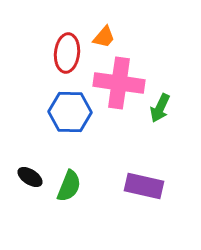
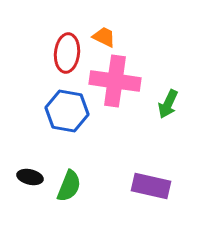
orange trapezoid: rotated 105 degrees counterclockwise
pink cross: moved 4 px left, 2 px up
green arrow: moved 8 px right, 4 px up
blue hexagon: moved 3 px left, 1 px up; rotated 9 degrees clockwise
black ellipse: rotated 20 degrees counterclockwise
purple rectangle: moved 7 px right
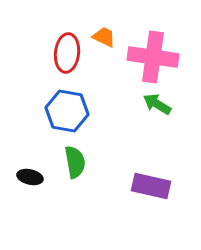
pink cross: moved 38 px right, 24 px up
green arrow: moved 11 px left; rotated 96 degrees clockwise
green semicircle: moved 6 px right, 24 px up; rotated 32 degrees counterclockwise
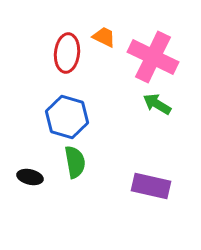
pink cross: rotated 18 degrees clockwise
blue hexagon: moved 6 px down; rotated 6 degrees clockwise
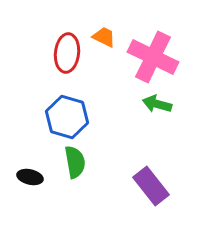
green arrow: rotated 16 degrees counterclockwise
purple rectangle: rotated 39 degrees clockwise
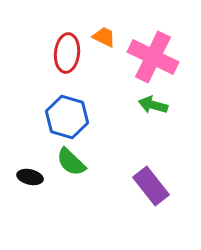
green arrow: moved 4 px left, 1 px down
green semicircle: moved 4 px left; rotated 144 degrees clockwise
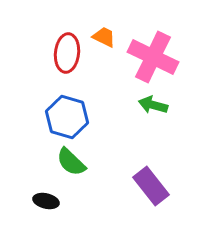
black ellipse: moved 16 px right, 24 px down
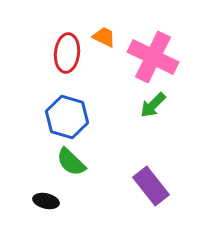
green arrow: rotated 60 degrees counterclockwise
